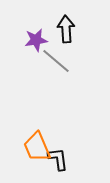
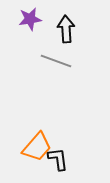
purple star: moved 6 px left, 21 px up
gray line: rotated 20 degrees counterclockwise
orange trapezoid: rotated 116 degrees counterclockwise
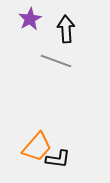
purple star: rotated 20 degrees counterclockwise
black L-shape: rotated 105 degrees clockwise
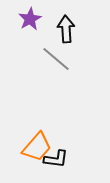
gray line: moved 2 px up; rotated 20 degrees clockwise
black L-shape: moved 2 px left
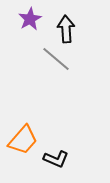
orange trapezoid: moved 14 px left, 7 px up
black L-shape: rotated 15 degrees clockwise
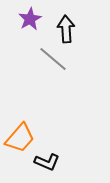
gray line: moved 3 px left
orange trapezoid: moved 3 px left, 2 px up
black L-shape: moved 9 px left, 3 px down
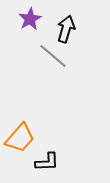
black arrow: rotated 20 degrees clockwise
gray line: moved 3 px up
black L-shape: rotated 25 degrees counterclockwise
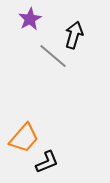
black arrow: moved 8 px right, 6 px down
orange trapezoid: moved 4 px right
black L-shape: rotated 20 degrees counterclockwise
